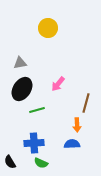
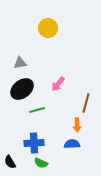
black ellipse: rotated 20 degrees clockwise
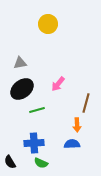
yellow circle: moved 4 px up
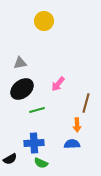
yellow circle: moved 4 px left, 3 px up
black semicircle: moved 3 px up; rotated 88 degrees counterclockwise
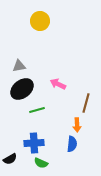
yellow circle: moved 4 px left
gray triangle: moved 1 px left, 3 px down
pink arrow: rotated 77 degrees clockwise
blue semicircle: rotated 98 degrees clockwise
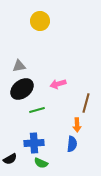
pink arrow: rotated 42 degrees counterclockwise
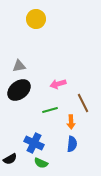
yellow circle: moved 4 px left, 2 px up
black ellipse: moved 3 px left, 1 px down
brown line: moved 3 px left; rotated 42 degrees counterclockwise
green line: moved 13 px right
orange arrow: moved 6 px left, 3 px up
blue cross: rotated 30 degrees clockwise
